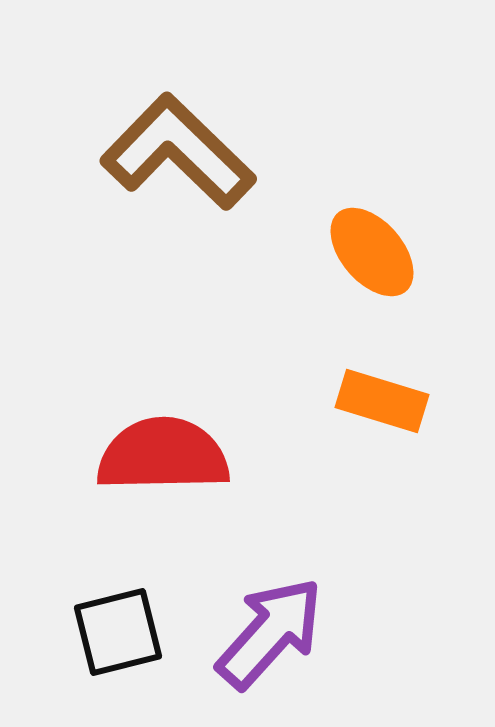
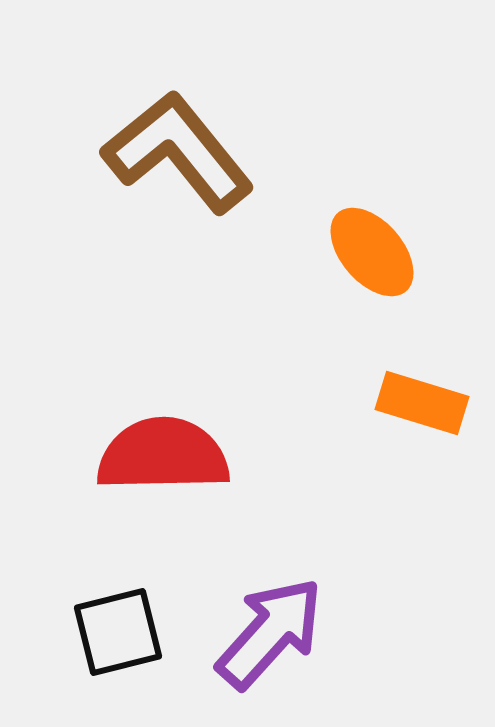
brown L-shape: rotated 7 degrees clockwise
orange rectangle: moved 40 px right, 2 px down
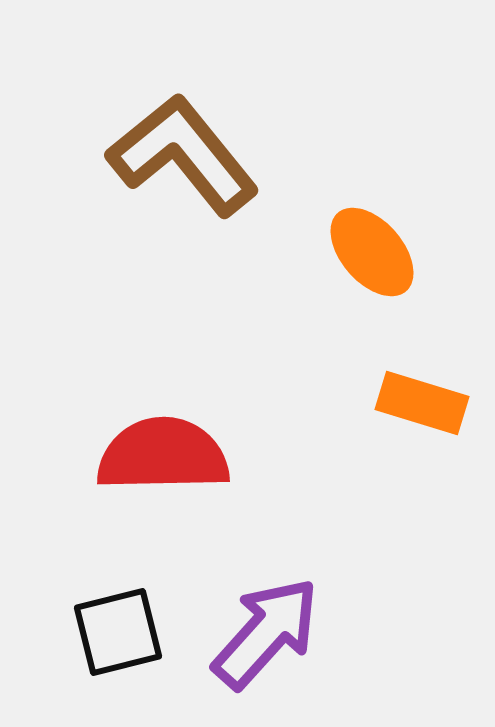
brown L-shape: moved 5 px right, 3 px down
purple arrow: moved 4 px left
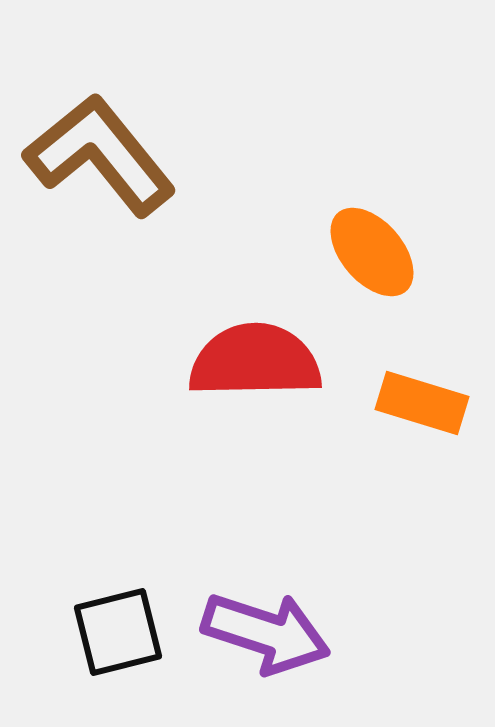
brown L-shape: moved 83 px left
red semicircle: moved 92 px right, 94 px up
purple arrow: rotated 66 degrees clockwise
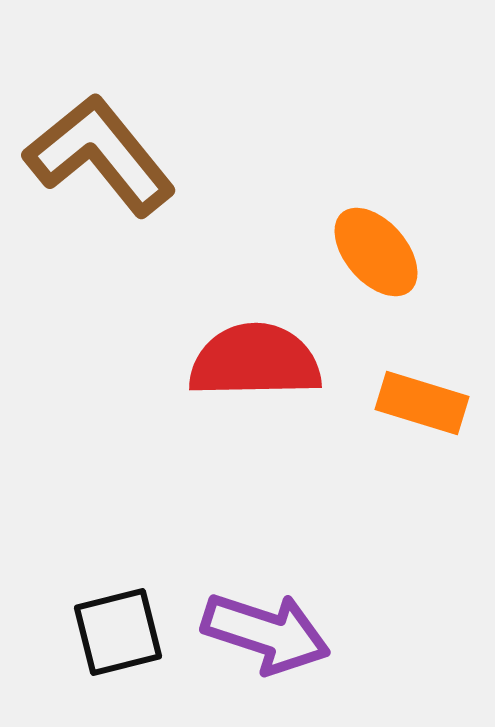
orange ellipse: moved 4 px right
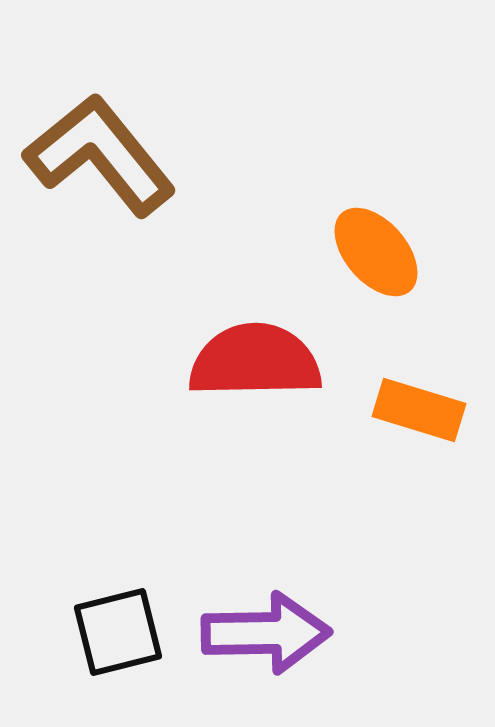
orange rectangle: moved 3 px left, 7 px down
purple arrow: rotated 19 degrees counterclockwise
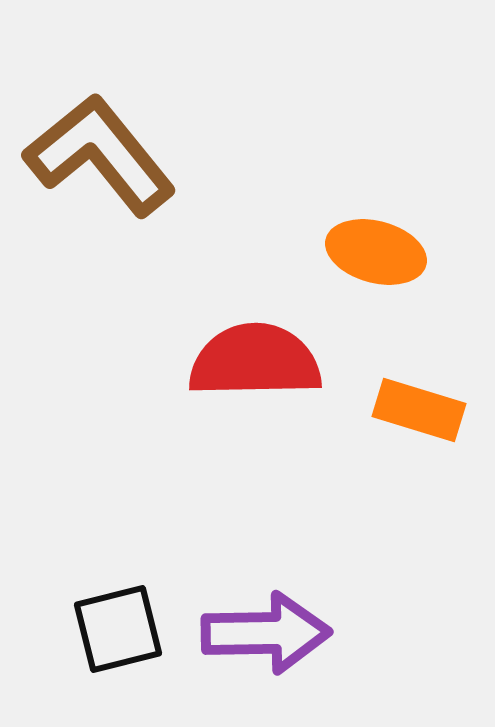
orange ellipse: rotated 34 degrees counterclockwise
black square: moved 3 px up
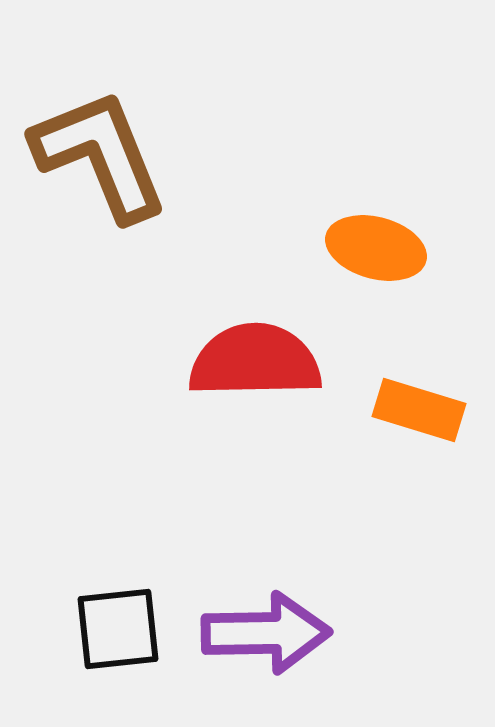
brown L-shape: rotated 17 degrees clockwise
orange ellipse: moved 4 px up
black square: rotated 8 degrees clockwise
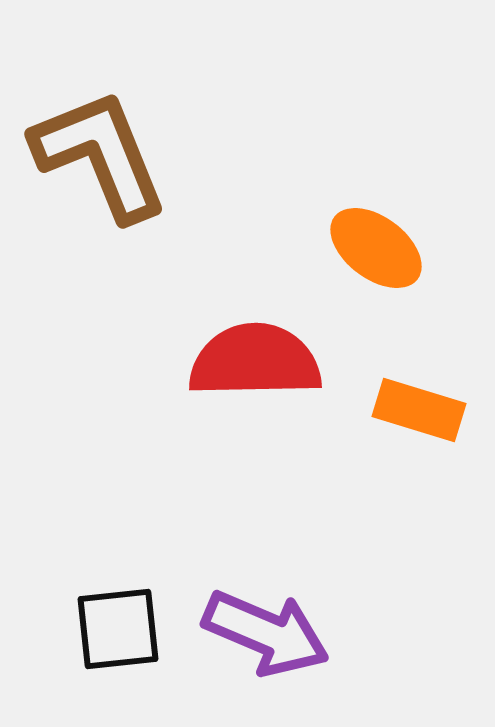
orange ellipse: rotated 22 degrees clockwise
purple arrow: rotated 24 degrees clockwise
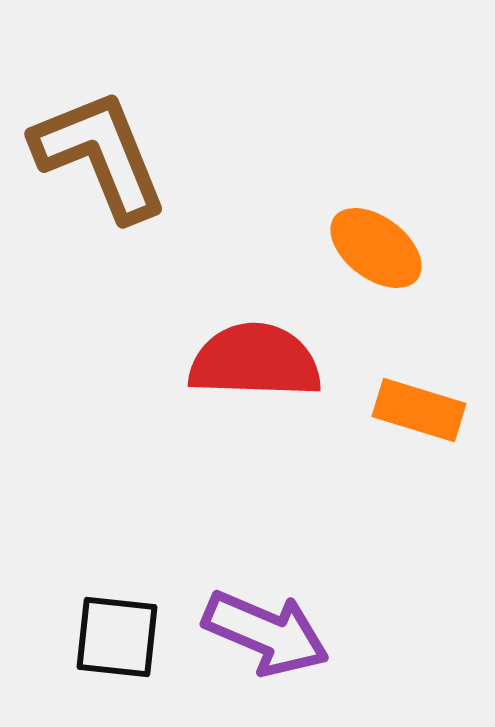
red semicircle: rotated 3 degrees clockwise
black square: moved 1 px left, 8 px down; rotated 12 degrees clockwise
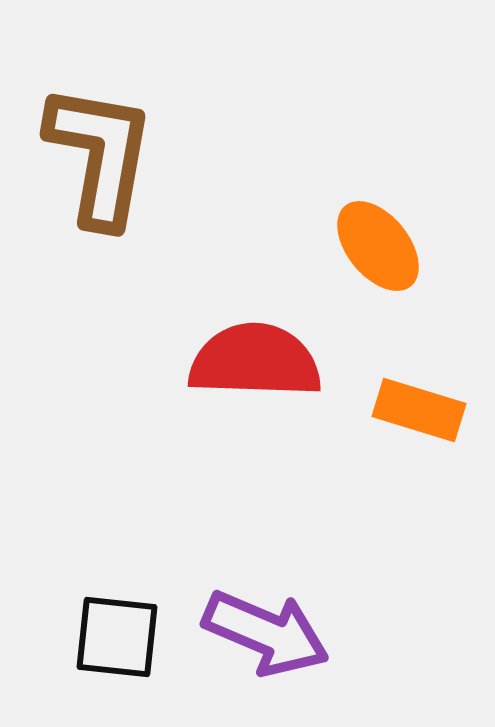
brown L-shape: rotated 32 degrees clockwise
orange ellipse: moved 2 px right, 2 px up; rotated 14 degrees clockwise
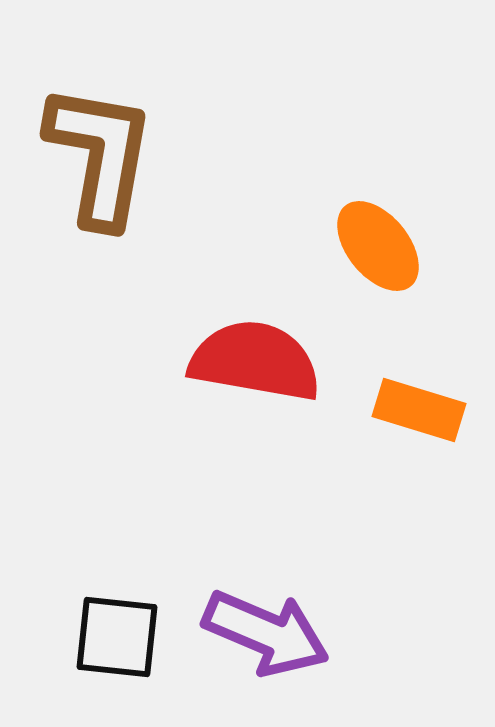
red semicircle: rotated 8 degrees clockwise
